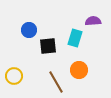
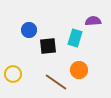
yellow circle: moved 1 px left, 2 px up
brown line: rotated 25 degrees counterclockwise
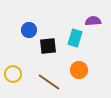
brown line: moved 7 px left
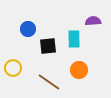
blue circle: moved 1 px left, 1 px up
cyan rectangle: moved 1 px left, 1 px down; rotated 18 degrees counterclockwise
yellow circle: moved 6 px up
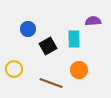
black square: rotated 24 degrees counterclockwise
yellow circle: moved 1 px right, 1 px down
brown line: moved 2 px right, 1 px down; rotated 15 degrees counterclockwise
